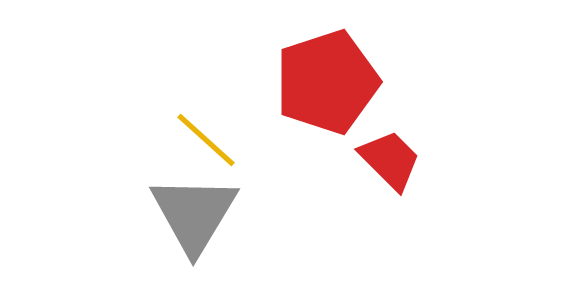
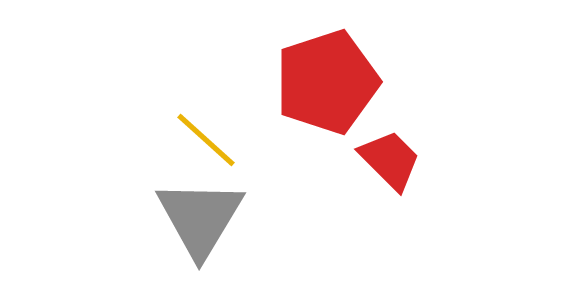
gray triangle: moved 6 px right, 4 px down
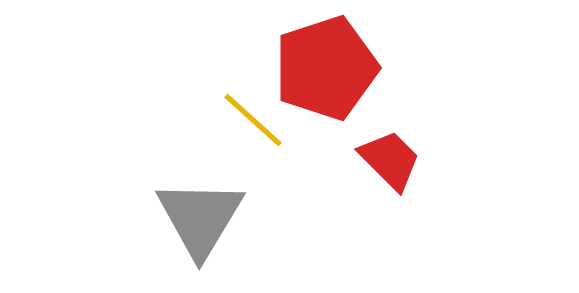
red pentagon: moved 1 px left, 14 px up
yellow line: moved 47 px right, 20 px up
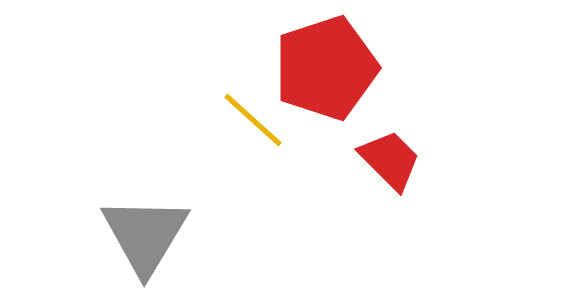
gray triangle: moved 55 px left, 17 px down
